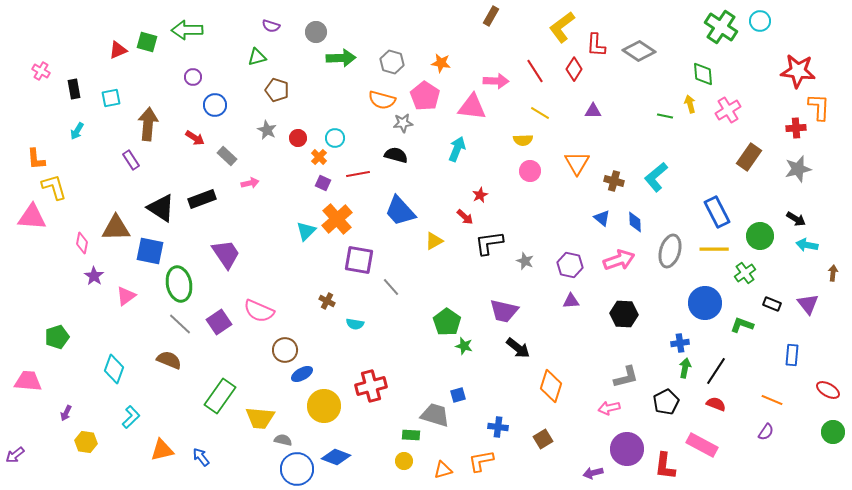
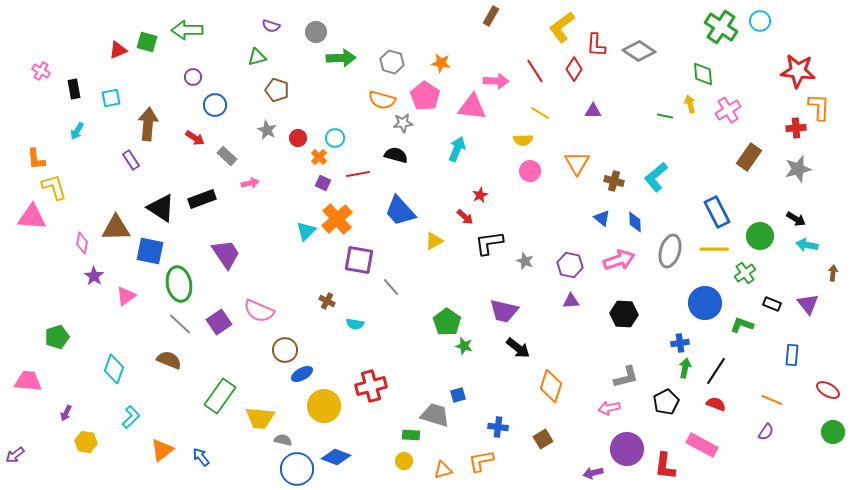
orange triangle at (162, 450): rotated 25 degrees counterclockwise
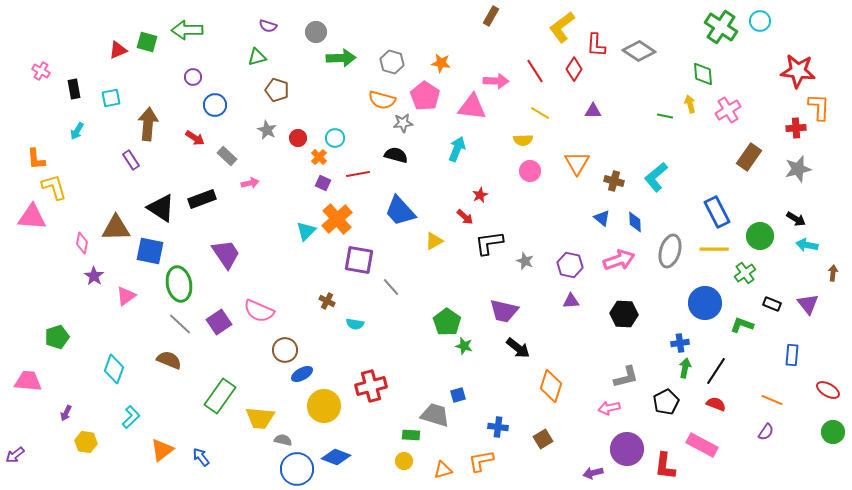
purple semicircle at (271, 26): moved 3 px left
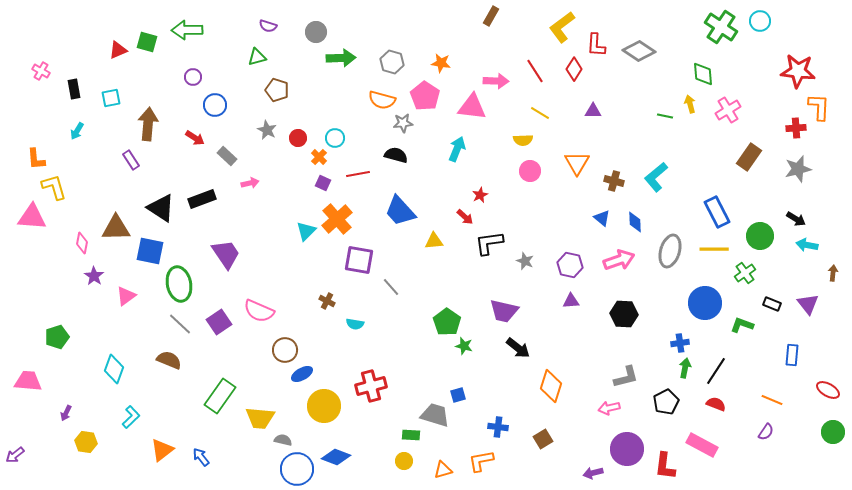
yellow triangle at (434, 241): rotated 24 degrees clockwise
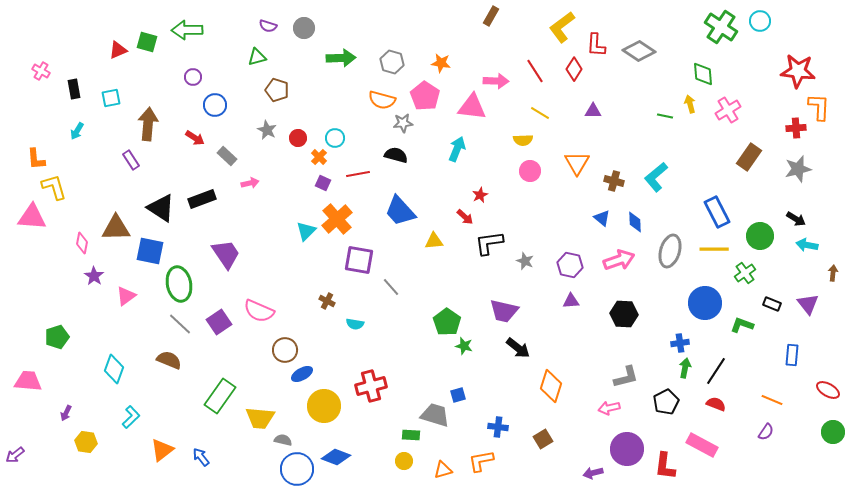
gray circle at (316, 32): moved 12 px left, 4 px up
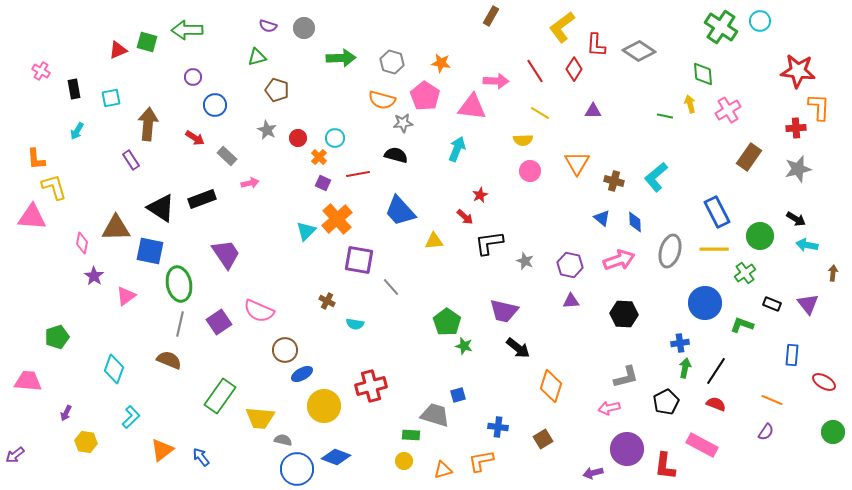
gray line at (180, 324): rotated 60 degrees clockwise
red ellipse at (828, 390): moved 4 px left, 8 px up
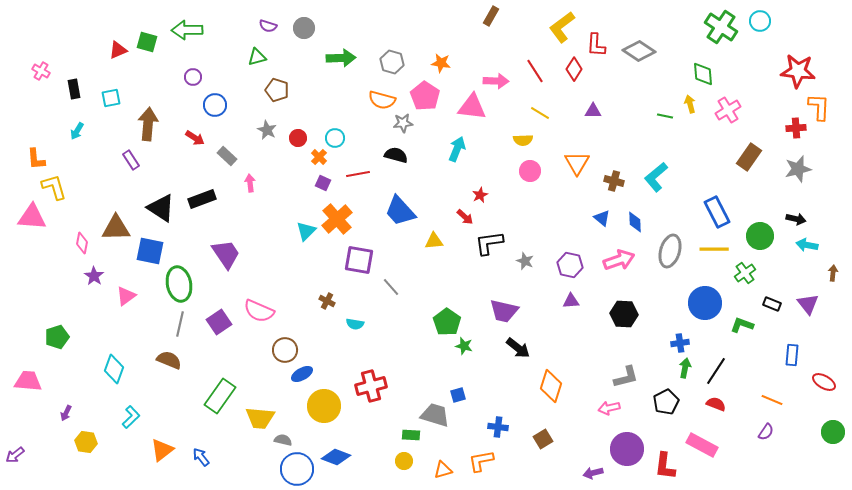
pink arrow at (250, 183): rotated 84 degrees counterclockwise
black arrow at (796, 219): rotated 18 degrees counterclockwise
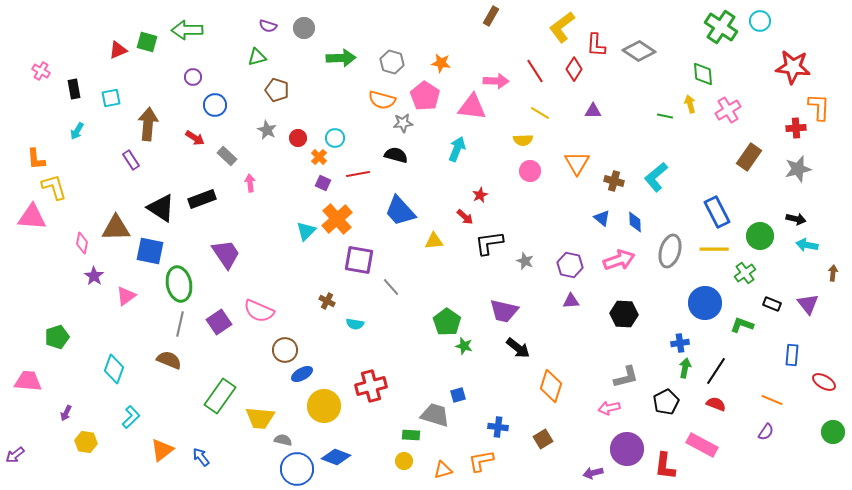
red star at (798, 71): moved 5 px left, 4 px up
